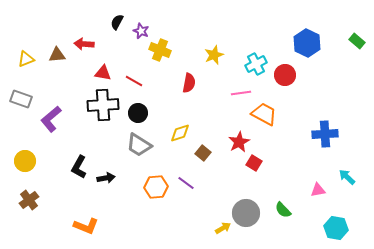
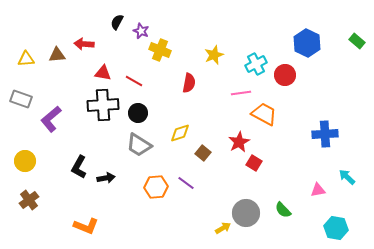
yellow triangle: rotated 18 degrees clockwise
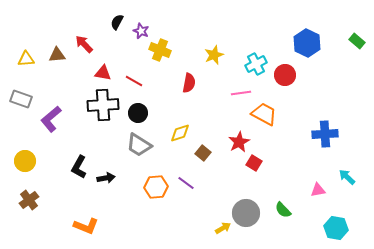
red arrow: rotated 42 degrees clockwise
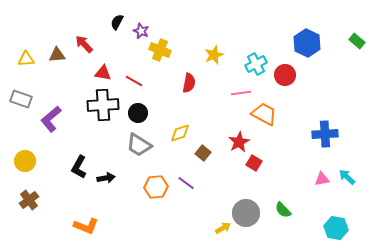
pink triangle: moved 4 px right, 11 px up
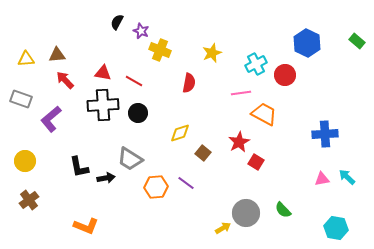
red arrow: moved 19 px left, 36 px down
yellow star: moved 2 px left, 2 px up
gray trapezoid: moved 9 px left, 14 px down
red square: moved 2 px right, 1 px up
black L-shape: rotated 40 degrees counterclockwise
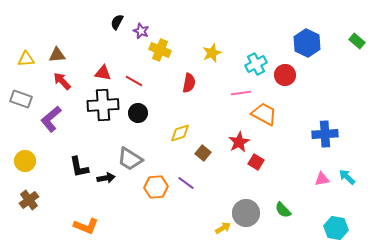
red arrow: moved 3 px left, 1 px down
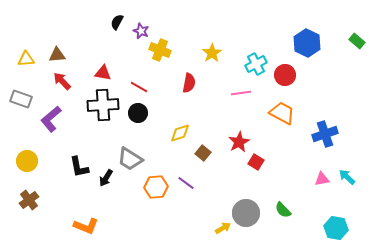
yellow star: rotated 12 degrees counterclockwise
red line: moved 5 px right, 6 px down
orange trapezoid: moved 18 px right, 1 px up
blue cross: rotated 15 degrees counterclockwise
yellow circle: moved 2 px right
black arrow: rotated 132 degrees clockwise
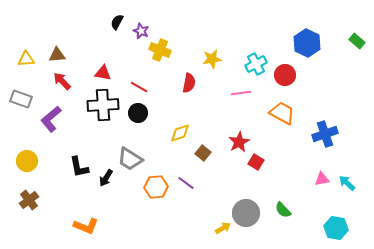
yellow star: moved 6 px down; rotated 24 degrees clockwise
cyan arrow: moved 6 px down
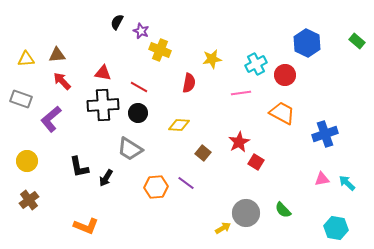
yellow diamond: moved 1 px left, 8 px up; rotated 20 degrees clockwise
gray trapezoid: moved 10 px up
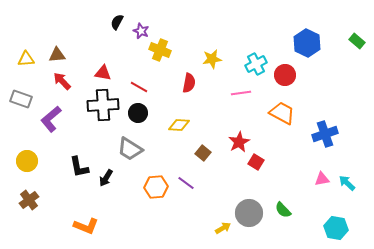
gray circle: moved 3 px right
